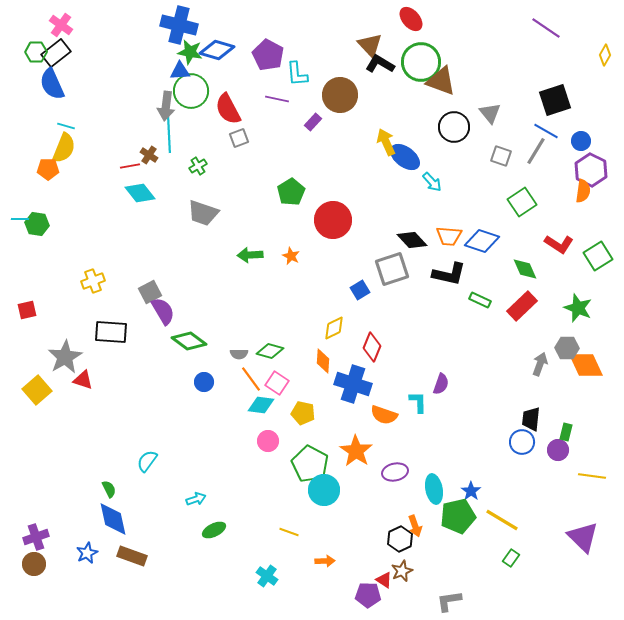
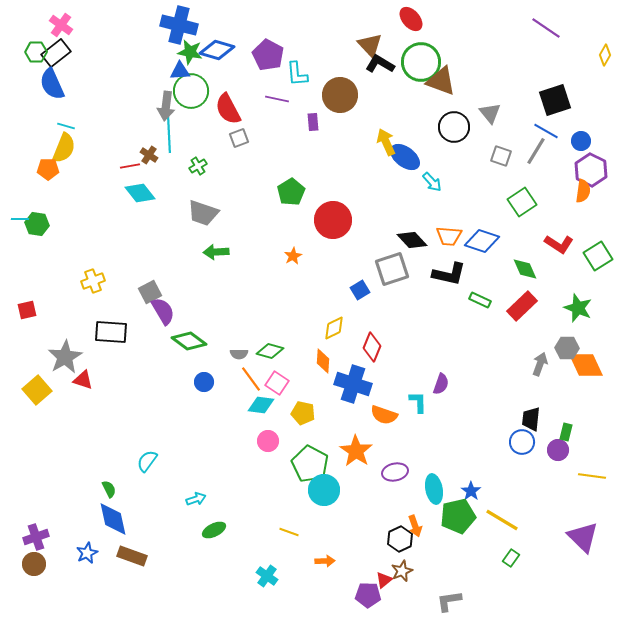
purple rectangle at (313, 122): rotated 48 degrees counterclockwise
green arrow at (250, 255): moved 34 px left, 3 px up
orange star at (291, 256): moved 2 px right; rotated 18 degrees clockwise
red triangle at (384, 580): rotated 48 degrees clockwise
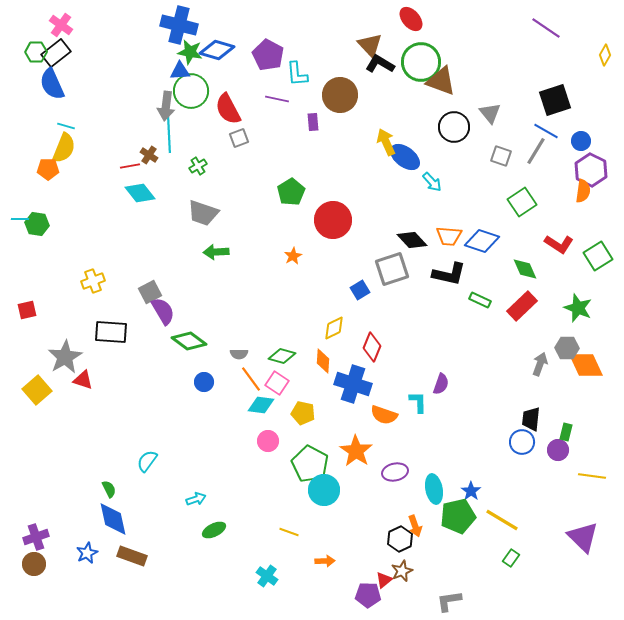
green diamond at (270, 351): moved 12 px right, 5 px down
